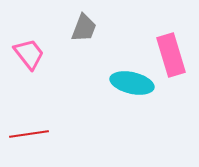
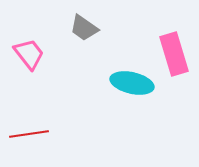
gray trapezoid: rotated 104 degrees clockwise
pink rectangle: moved 3 px right, 1 px up
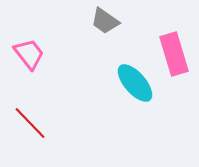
gray trapezoid: moved 21 px right, 7 px up
cyan ellipse: moved 3 px right; rotated 36 degrees clockwise
red line: moved 1 px right, 11 px up; rotated 54 degrees clockwise
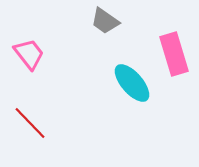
cyan ellipse: moved 3 px left
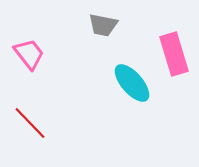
gray trapezoid: moved 2 px left, 4 px down; rotated 24 degrees counterclockwise
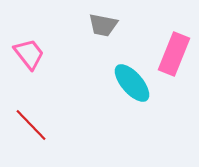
pink rectangle: rotated 39 degrees clockwise
red line: moved 1 px right, 2 px down
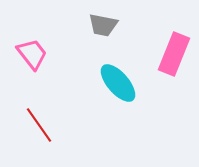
pink trapezoid: moved 3 px right
cyan ellipse: moved 14 px left
red line: moved 8 px right; rotated 9 degrees clockwise
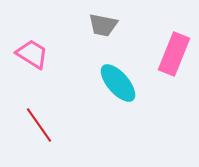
pink trapezoid: rotated 20 degrees counterclockwise
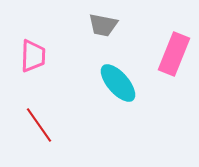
pink trapezoid: moved 1 px right, 2 px down; rotated 60 degrees clockwise
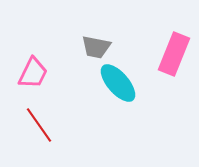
gray trapezoid: moved 7 px left, 22 px down
pink trapezoid: moved 17 px down; rotated 24 degrees clockwise
